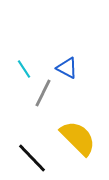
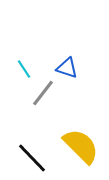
blue triangle: rotated 10 degrees counterclockwise
gray line: rotated 12 degrees clockwise
yellow semicircle: moved 3 px right, 8 px down
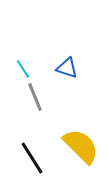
cyan line: moved 1 px left
gray line: moved 8 px left, 4 px down; rotated 60 degrees counterclockwise
black line: rotated 12 degrees clockwise
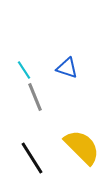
cyan line: moved 1 px right, 1 px down
yellow semicircle: moved 1 px right, 1 px down
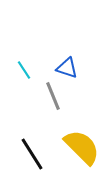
gray line: moved 18 px right, 1 px up
black line: moved 4 px up
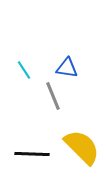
blue triangle: rotated 10 degrees counterclockwise
black line: rotated 56 degrees counterclockwise
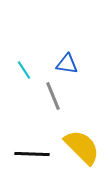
blue triangle: moved 4 px up
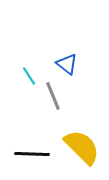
blue triangle: rotated 30 degrees clockwise
cyan line: moved 5 px right, 6 px down
